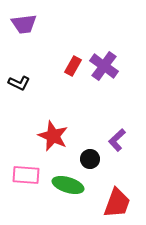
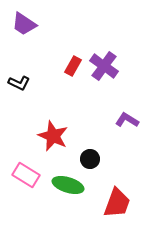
purple trapezoid: rotated 40 degrees clockwise
purple L-shape: moved 10 px right, 20 px up; rotated 75 degrees clockwise
pink rectangle: rotated 28 degrees clockwise
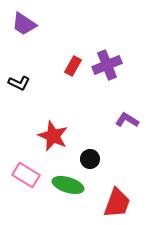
purple cross: moved 3 px right, 1 px up; rotated 32 degrees clockwise
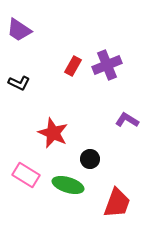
purple trapezoid: moved 5 px left, 6 px down
red star: moved 3 px up
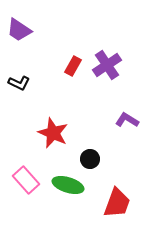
purple cross: rotated 12 degrees counterclockwise
pink rectangle: moved 5 px down; rotated 16 degrees clockwise
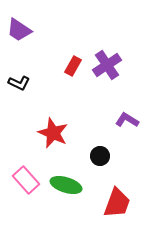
black circle: moved 10 px right, 3 px up
green ellipse: moved 2 px left
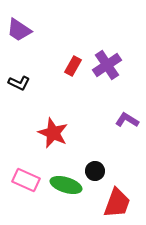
black circle: moved 5 px left, 15 px down
pink rectangle: rotated 24 degrees counterclockwise
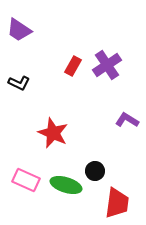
red trapezoid: rotated 12 degrees counterclockwise
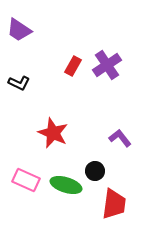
purple L-shape: moved 7 px left, 18 px down; rotated 20 degrees clockwise
red trapezoid: moved 3 px left, 1 px down
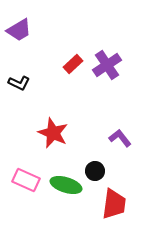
purple trapezoid: rotated 64 degrees counterclockwise
red rectangle: moved 2 px up; rotated 18 degrees clockwise
